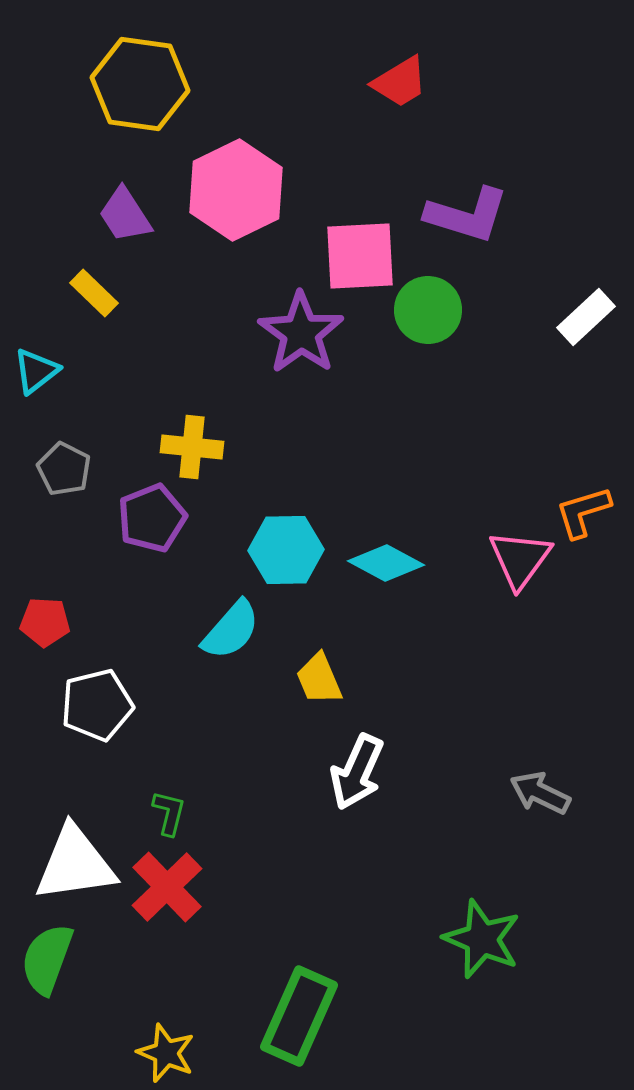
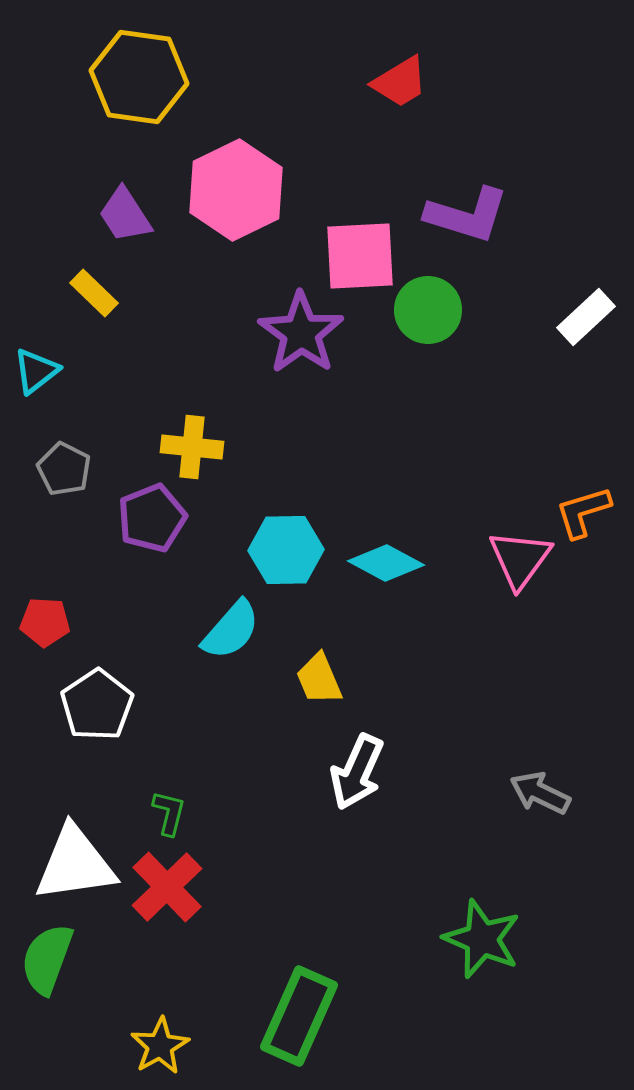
yellow hexagon: moved 1 px left, 7 px up
white pentagon: rotated 20 degrees counterclockwise
yellow star: moved 6 px left, 7 px up; rotated 20 degrees clockwise
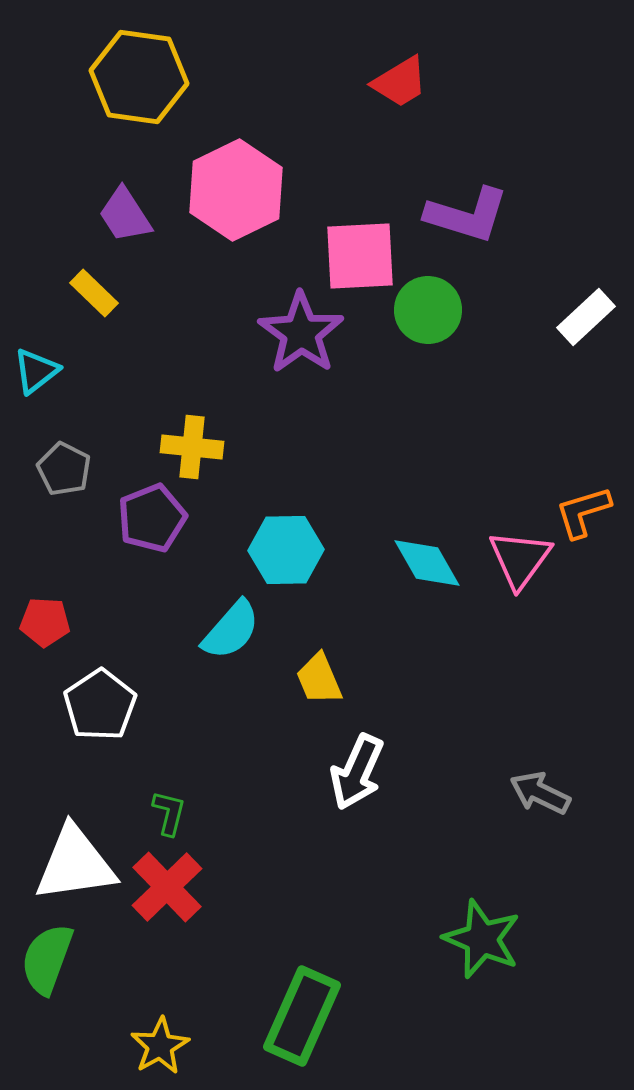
cyan diamond: moved 41 px right; rotated 32 degrees clockwise
white pentagon: moved 3 px right
green rectangle: moved 3 px right
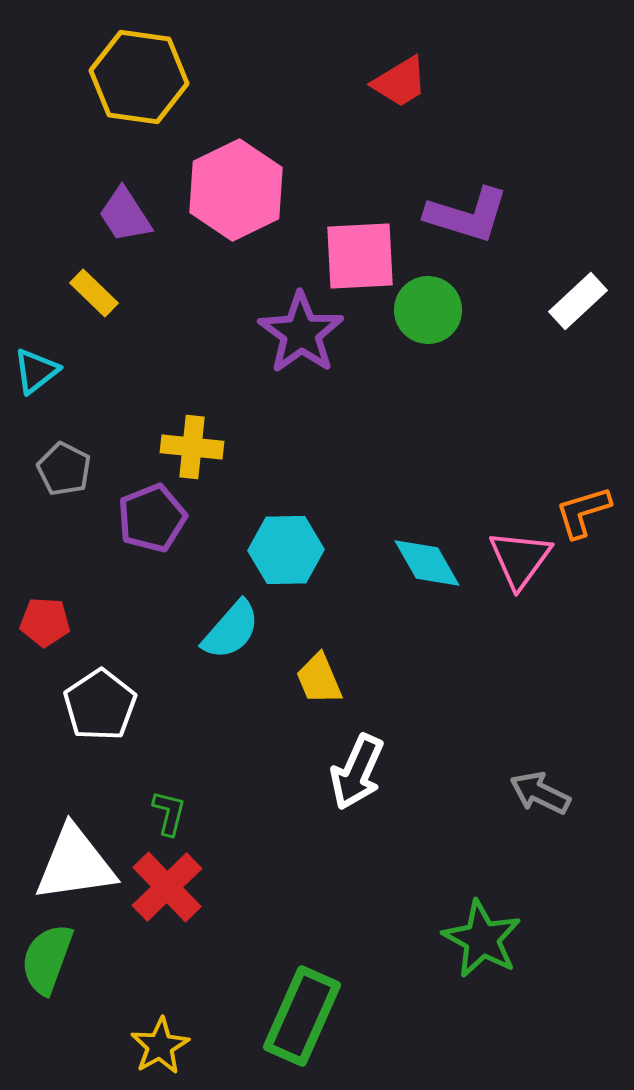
white rectangle: moved 8 px left, 16 px up
green star: rotated 6 degrees clockwise
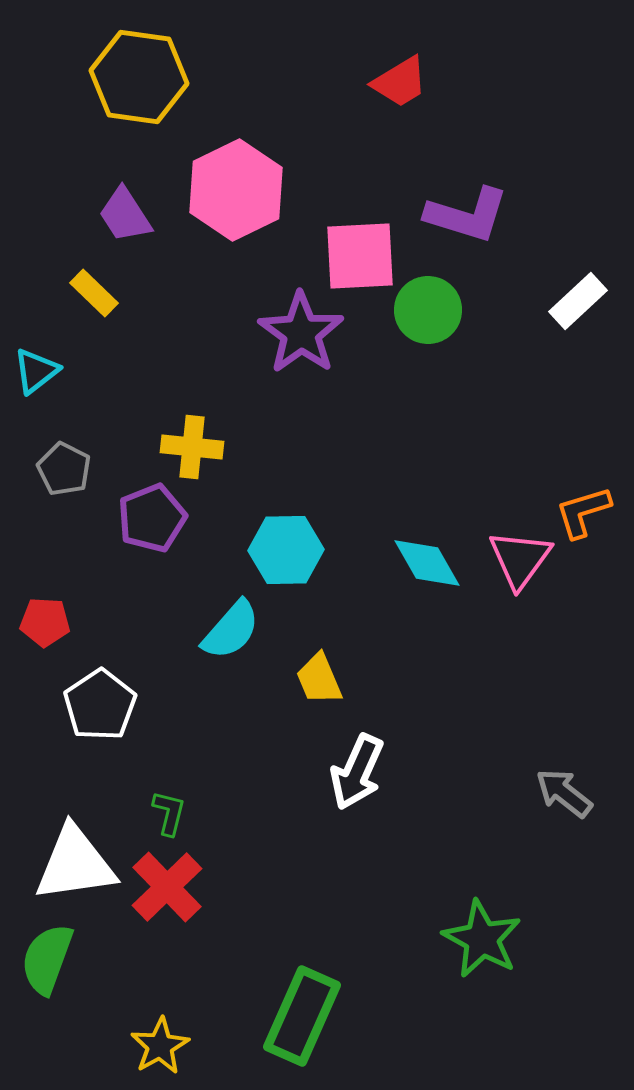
gray arrow: moved 24 px right; rotated 12 degrees clockwise
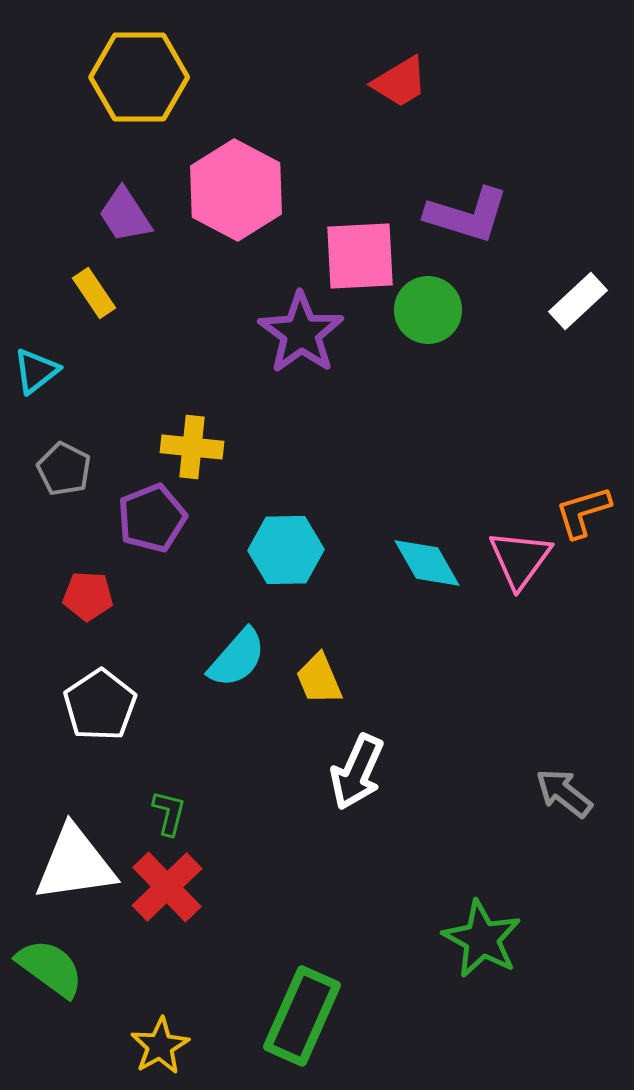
yellow hexagon: rotated 8 degrees counterclockwise
pink hexagon: rotated 6 degrees counterclockwise
yellow rectangle: rotated 12 degrees clockwise
red pentagon: moved 43 px right, 26 px up
cyan semicircle: moved 6 px right, 28 px down
green semicircle: moved 3 px right, 9 px down; rotated 106 degrees clockwise
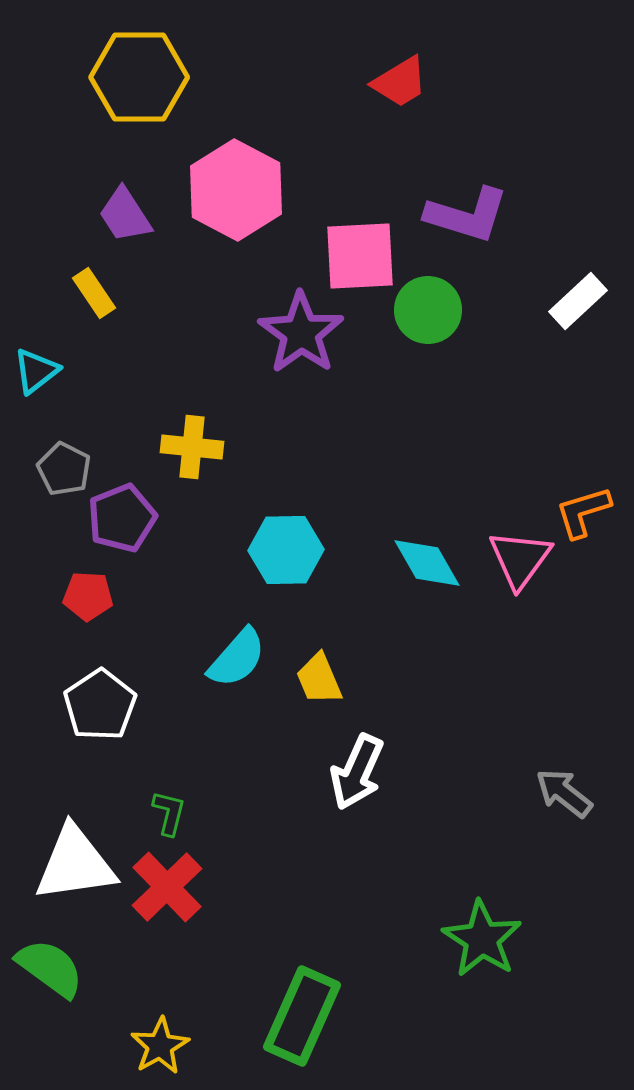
purple pentagon: moved 30 px left
green star: rotated 4 degrees clockwise
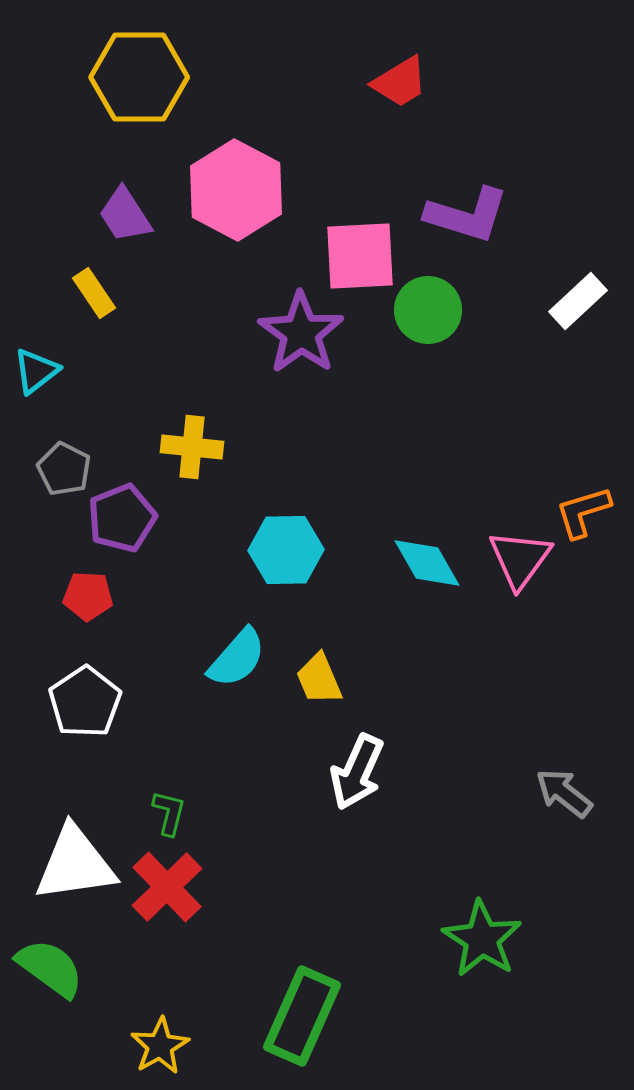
white pentagon: moved 15 px left, 3 px up
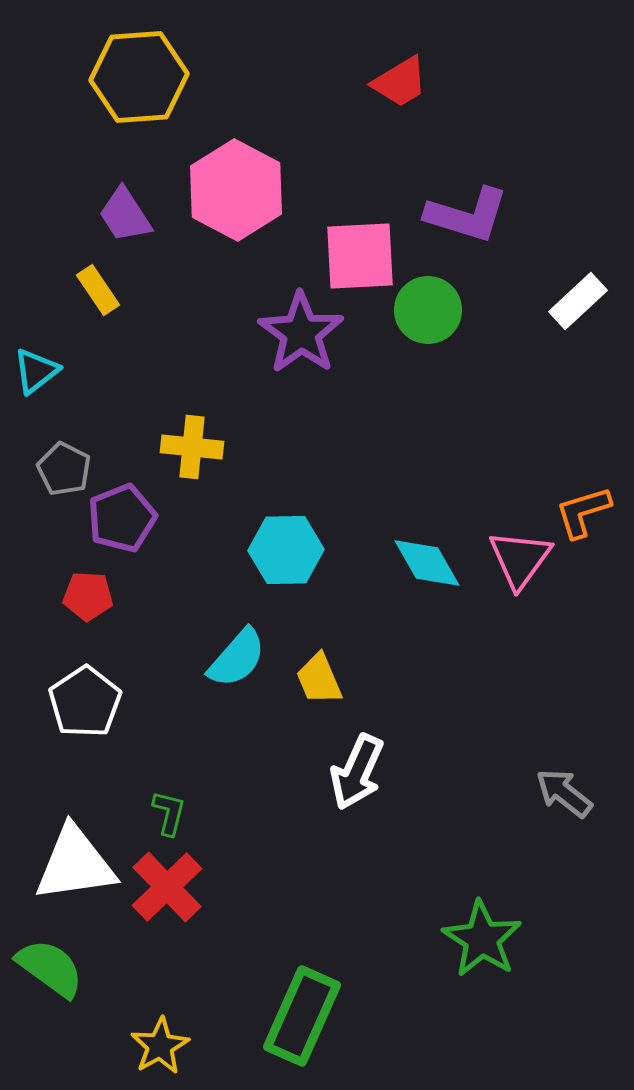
yellow hexagon: rotated 4 degrees counterclockwise
yellow rectangle: moved 4 px right, 3 px up
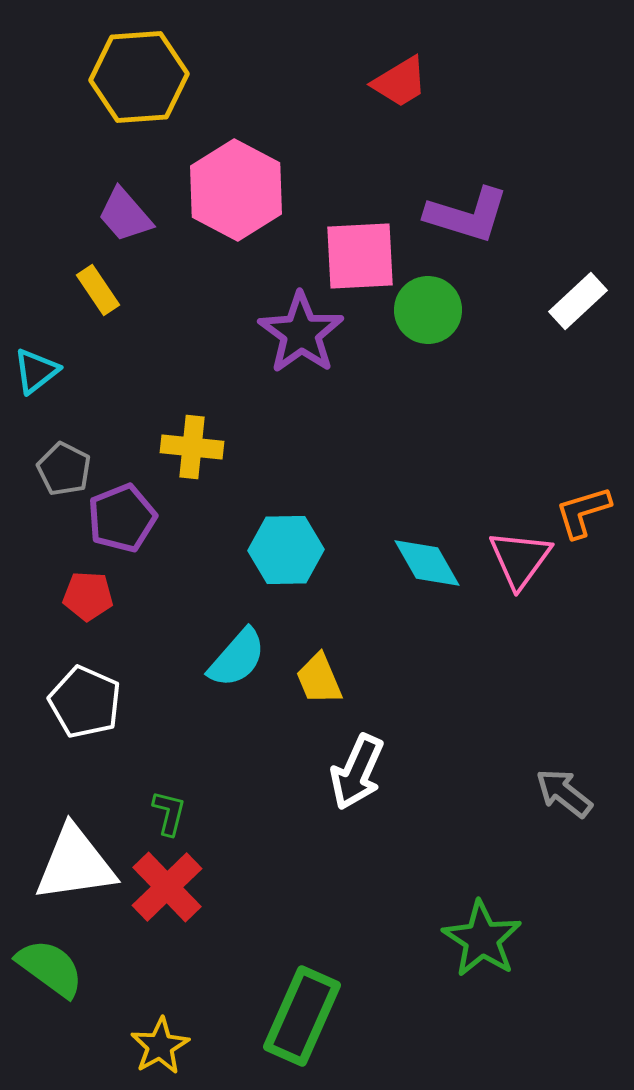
purple trapezoid: rotated 8 degrees counterclockwise
white pentagon: rotated 14 degrees counterclockwise
